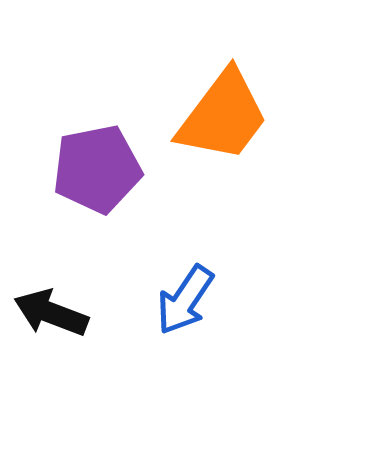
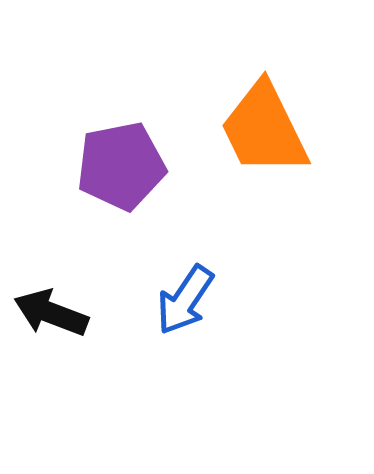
orange trapezoid: moved 41 px right, 13 px down; rotated 117 degrees clockwise
purple pentagon: moved 24 px right, 3 px up
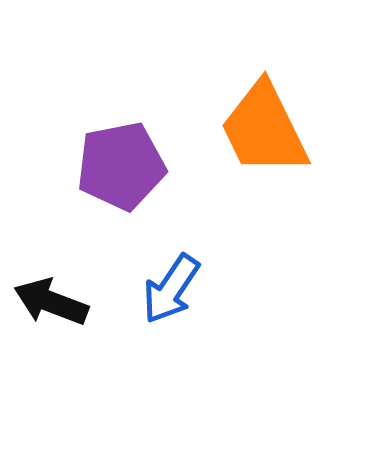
blue arrow: moved 14 px left, 11 px up
black arrow: moved 11 px up
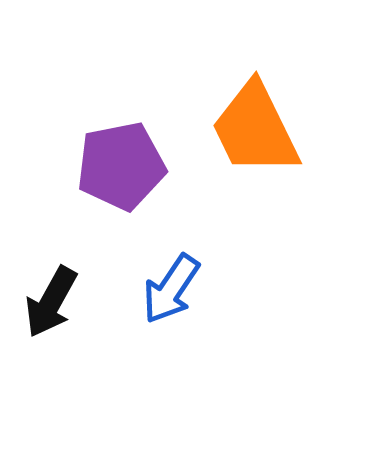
orange trapezoid: moved 9 px left
black arrow: rotated 82 degrees counterclockwise
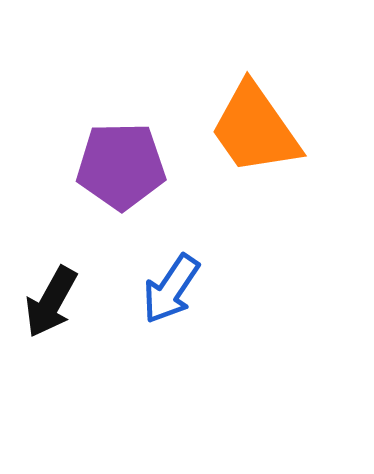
orange trapezoid: rotated 9 degrees counterclockwise
purple pentagon: rotated 10 degrees clockwise
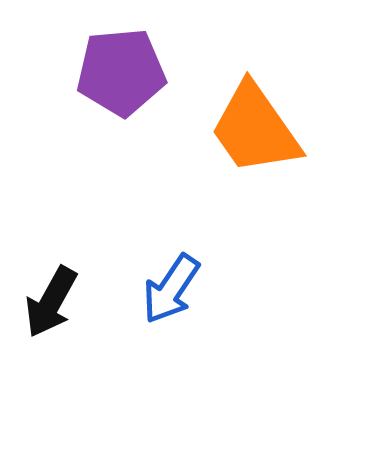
purple pentagon: moved 94 px up; rotated 4 degrees counterclockwise
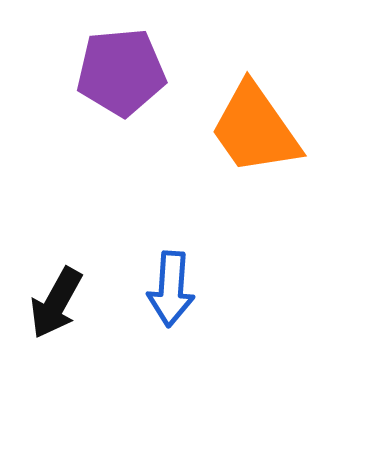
blue arrow: rotated 30 degrees counterclockwise
black arrow: moved 5 px right, 1 px down
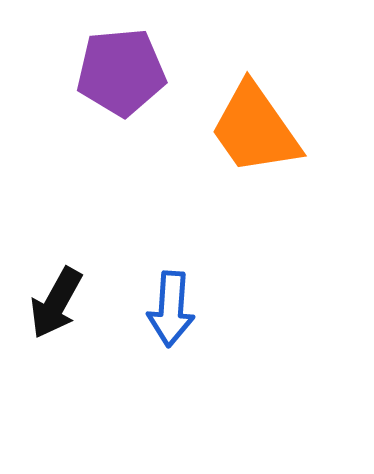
blue arrow: moved 20 px down
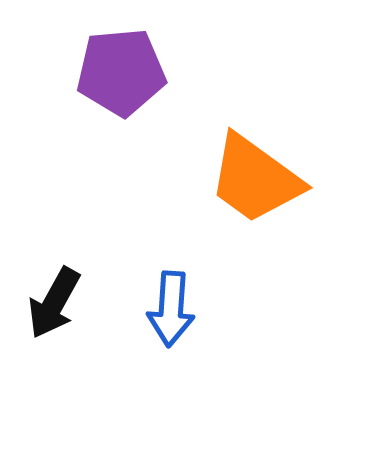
orange trapezoid: moved 50 px down; rotated 19 degrees counterclockwise
black arrow: moved 2 px left
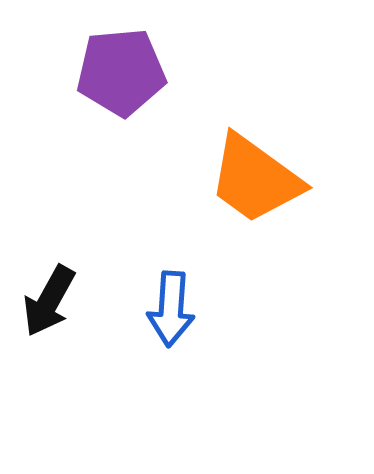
black arrow: moved 5 px left, 2 px up
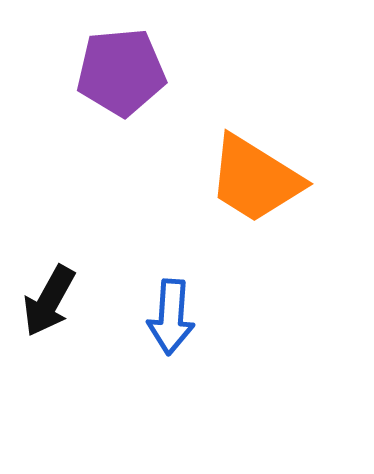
orange trapezoid: rotated 4 degrees counterclockwise
blue arrow: moved 8 px down
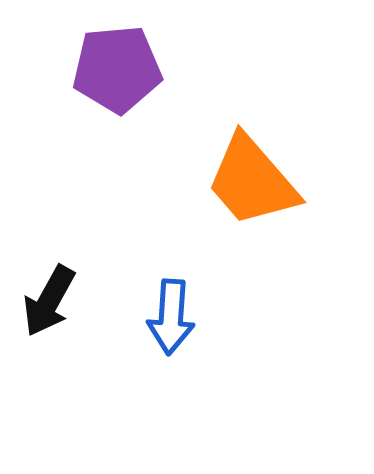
purple pentagon: moved 4 px left, 3 px up
orange trapezoid: moved 3 px left, 2 px down; rotated 17 degrees clockwise
